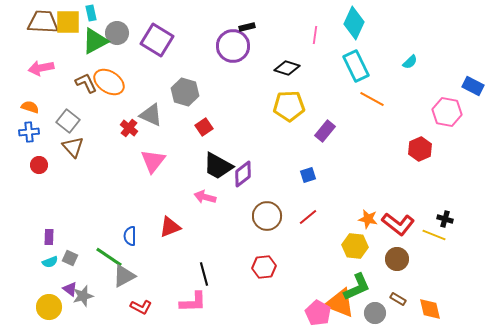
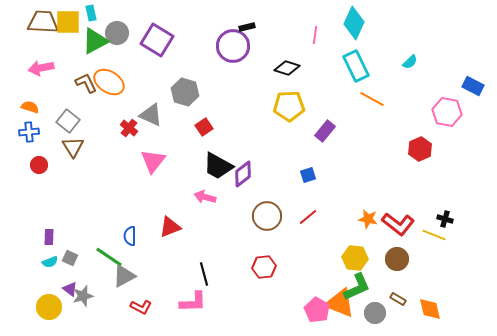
brown triangle at (73, 147): rotated 10 degrees clockwise
yellow hexagon at (355, 246): moved 12 px down
pink pentagon at (318, 313): moved 1 px left, 3 px up
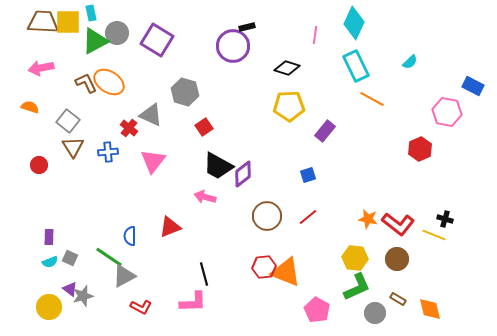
blue cross at (29, 132): moved 79 px right, 20 px down
orange triangle at (340, 303): moved 54 px left, 31 px up
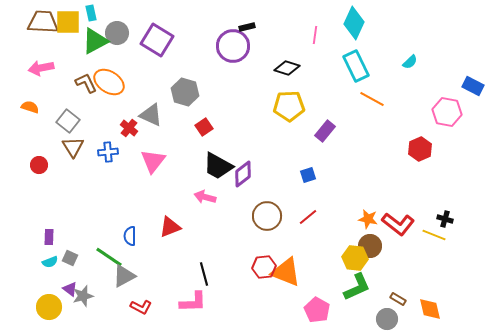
brown circle at (397, 259): moved 27 px left, 13 px up
gray circle at (375, 313): moved 12 px right, 6 px down
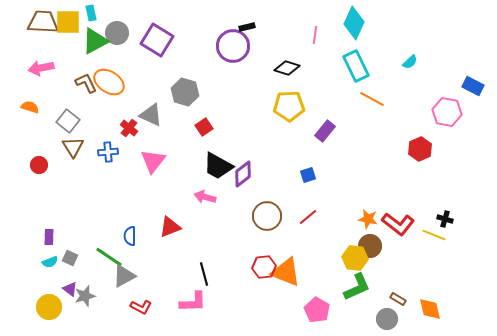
gray star at (83, 296): moved 2 px right
